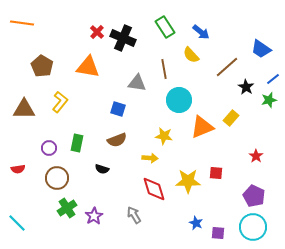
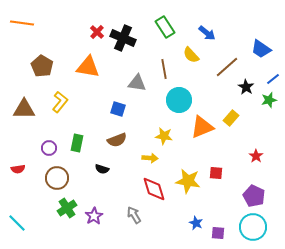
blue arrow at (201, 32): moved 6 px right, 1 px down
yellow star at (188, 181): rotated 10 degrees clockwise
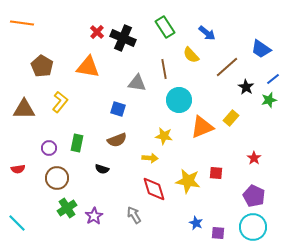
red star at (256, 156): moved 2 px left, 2 px down
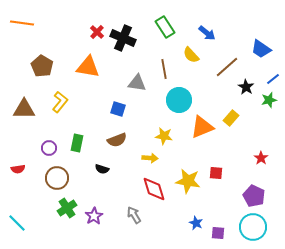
red star at (254, 158): moved 7 px right
